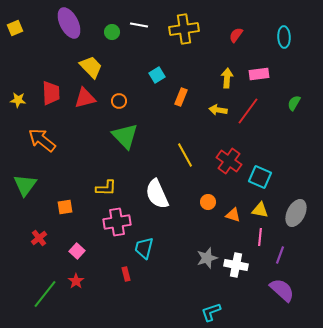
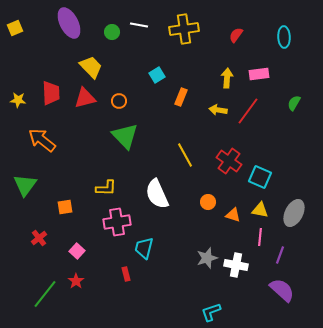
gray ellipse at (296, 213): moved 2 px left
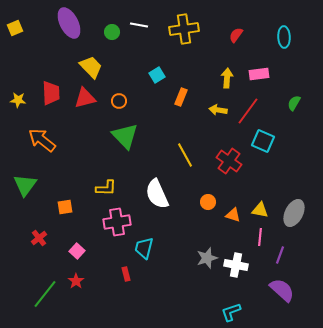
cyan square at (260, 177): moved 3 px right, 36 px up
cyan L-shape at (211, 312): moved 20 px right
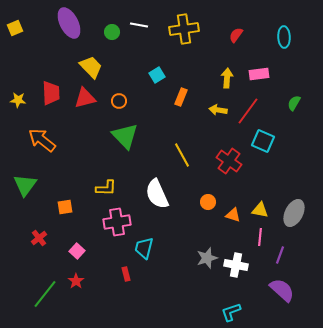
yellow line at (185, 155): moved 3 px left
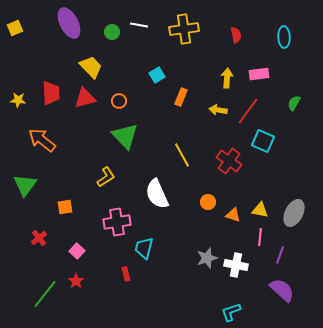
red semicircle at (236, 35): rotated 133 degrees clockwise
yellow L-shape at (106, 188): moved 11 px up; rotated 35 degrees counterclockwise
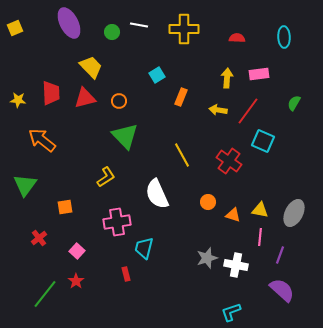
yellow cross at (184, 29): rotated 8 degrees clockwise
red semicircle at (236, 35): moved 1 px right, 3 px down; rotated 77 degrees counterclockwise
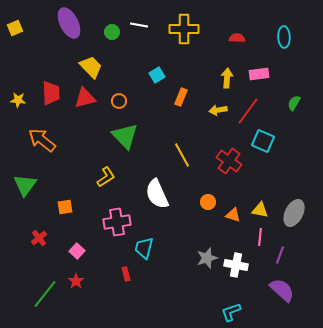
yellow arrow at (218, 110): rotated 18 degrees counterclockwise
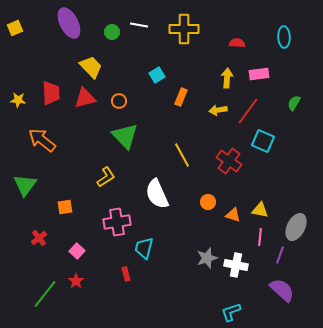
red semicircle at (237, 38): moved 5 px down
gray ellipse at (294, 213): moved 2 px right, 14 px down
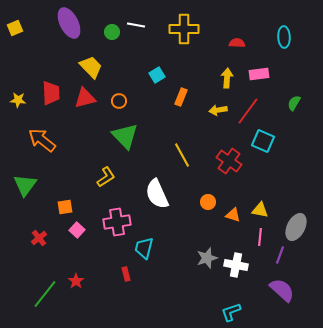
white line at (139, 25): moved 3 px left
pink square at (77, 251): moved 21 px up
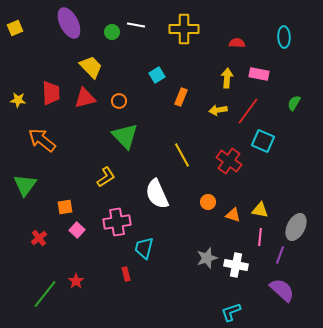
pink rectangle at (259, 74): rotated 18 degrees clockwise
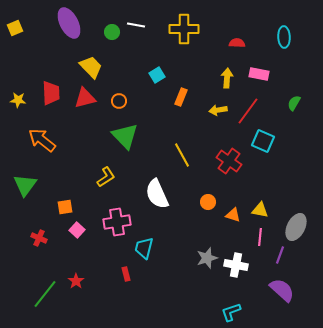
red cross at (39, 238): rotated 28 degrees counterclockwise
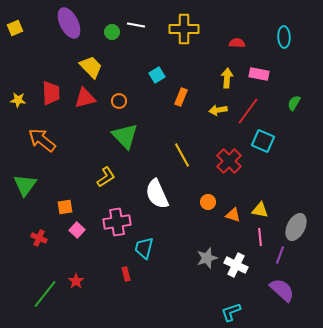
red cross at (229, 161): rotated 10 degrees clockwise
pink line at (260, 237): rotated 12 degrees counterclockwise
white cross at (236, 265): rotated 15 degrees clockwise
